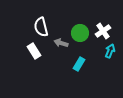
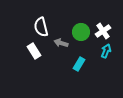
green circle: moved 1 px right, 1 px up
cyan arrow: moved 4 px left
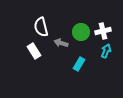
white cross: rotated 21 degrees clockwise
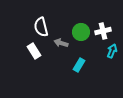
cyan arrow: moved 6 px right
cyan rectangle: moved 1 px down
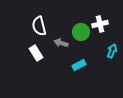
white semicircle: moved 2 px left, 1 px up
white cross: moved 3 px left, 7 px up
white rectangle: moved 2 px right, 2 px down
cyan rectangle: rotated 32 degrees clockwise
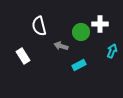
white cross: rotated 14 degrees clockwise
gray arrow: moved 3 px down
white rectangle: moved 13 px left, 3 px down
